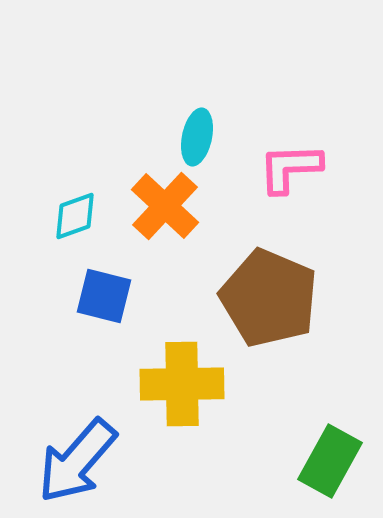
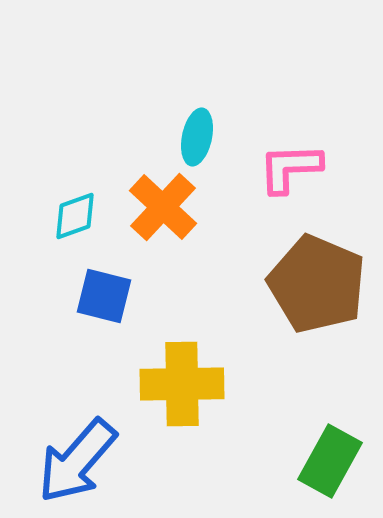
orange cross: moved 2 px left, 1 px down
brown pentagon: moved 48 px right, 14 px up
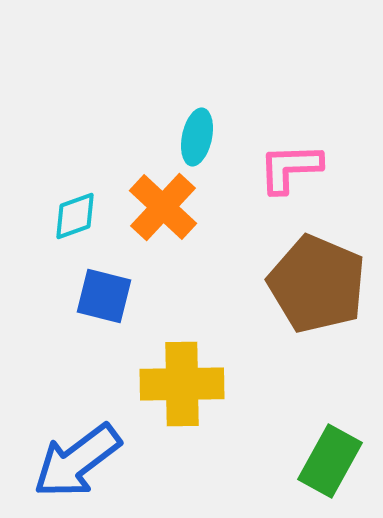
blue arrow: rotated 12 degrees clockwise
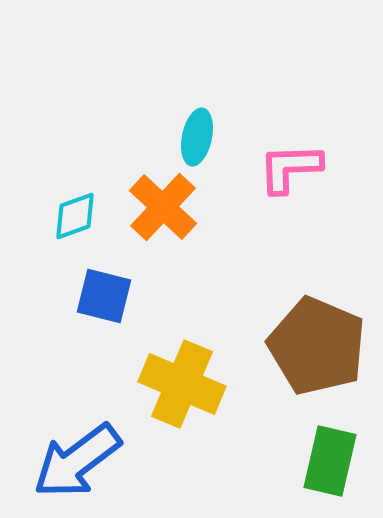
brown pentagon: moved 62 px down
yellow cross: rotated 24 degrees clockwise
green rectangle: rotated 16 degrees counterclockwise
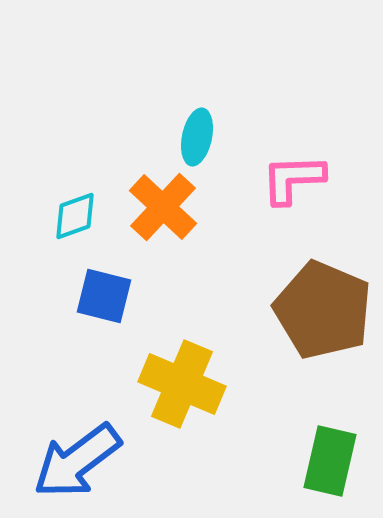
pink L-shape: moved 3 px right, 11 px down
brown pentagon: moved 6 px right, 36 px up
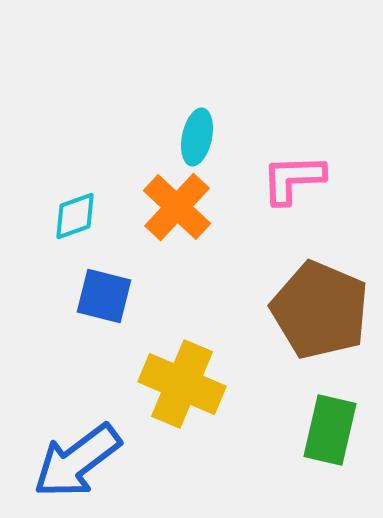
orange cross: moved 14 px right
brown pentagon: moved 3 px left
green rectangle: moved 31 px up
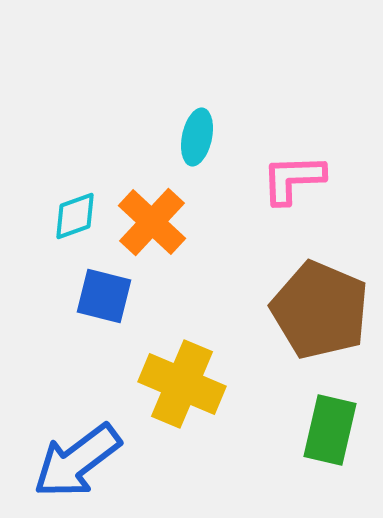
orange cross: moved 25 px left, 15 px down
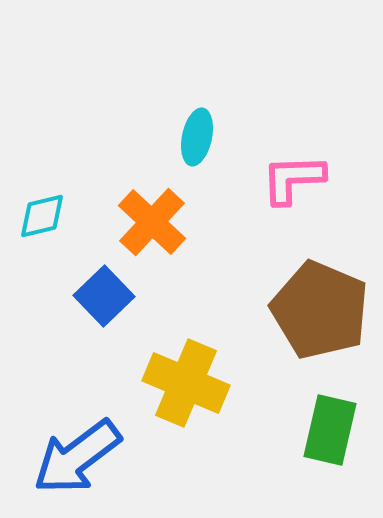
cyan diamond: moved 33 px left; rotated 6 degrees clockwise
blue square: rotated 32 degrees clockwise
yellow cross: moved 4 px right, 1 px up
blue arrow: moved 4 px up
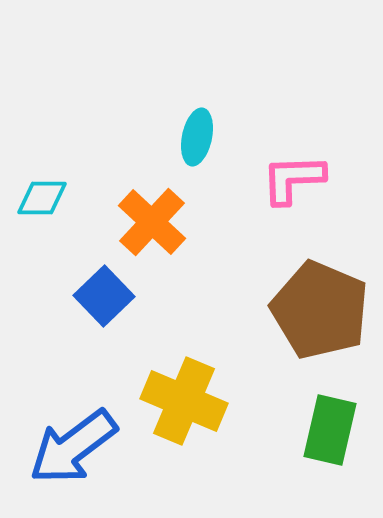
cyan diamond: moved 18 px up; rotated 14 degrees clockwise
yellow cross: moved 2 px left, 18 px down
blue arrow: moved 4 px left, 10 px up
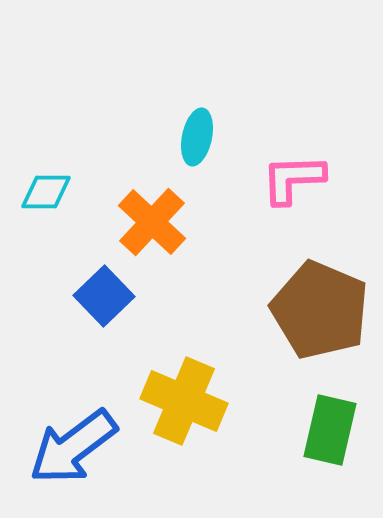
cyan diamond: moved 4 px right, 6 px up
